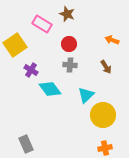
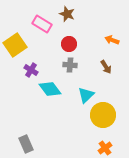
orange cross: rotated 24 degrees counterclockwise
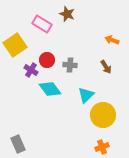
red circle: moved 22 px left, 16 px down
gray rectangle: moved 8 px left
orange cross: moved 3 px left, 1 px up; rotated 16 degrees clockwise
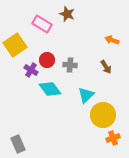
orange cross: moved 11 px right, 9 px up
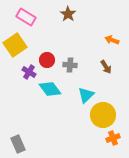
brown star: moved 1 px right; rotated 14 degrees clockwise
pink rectangle: moved 16 px left, 7 px up
purple cross: moved 2 px left, 2 px down
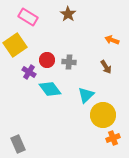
pink rectangle: moved 2 px right
gray cross: moved 1 px left, 3 px up
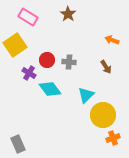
purple cross: moved 1 px down
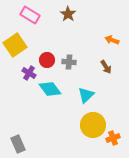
pink rectangle: moved 2 px right, 2 px up
yellow circle: moved 10 px left, 10 px down
